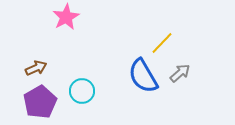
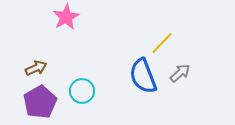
blue semicircle: rotated 9 degrees clockwise
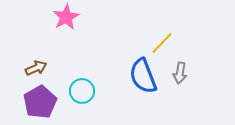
gray arrow: rotated 140 degrees clockwise
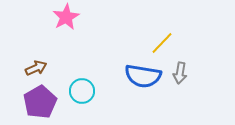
blue semicircle: rotated 60 degrees counterclockwise
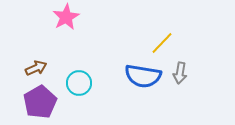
cyan circle: moved 3 px left, 8 px up
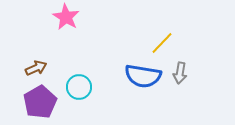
pink star: rotated 12 degrees counterclockwise
cyan circle: moved 4 px down
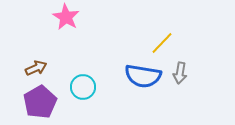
cyan circle: moved 4 px right
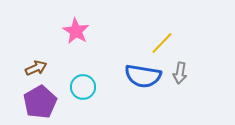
pink star: moved 10 px right, 14 px down
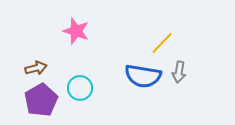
pink star: rotated 12 degrees counterclockwise
brown arrow: rotated 10 degrees clockwise
gray arrow: moved 1 px left, 1 px up
cyan circle: moved 3 px left, 1 px down
purple pentagon: moved 1 px right, 2 px up
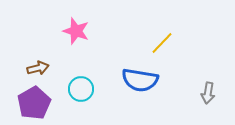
brown arrow: moved 2 px right
gray arrow: moved 29 px right, 21 px down
blue semicircle: moved 3 px left, 4 px down
cyan circle: moved 1 px right, 1 px down
purple pentagon: moved 7 px left, 3 px down
